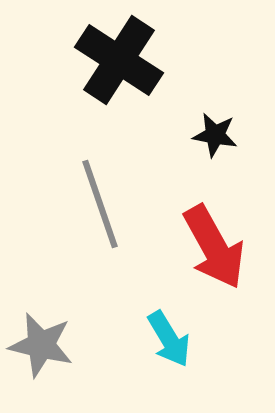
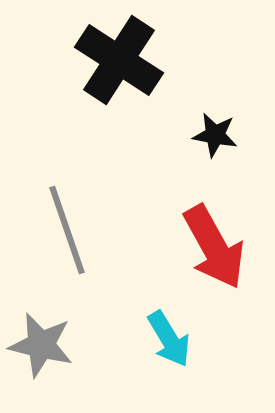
gray line: moved 33 px left, 26 px down
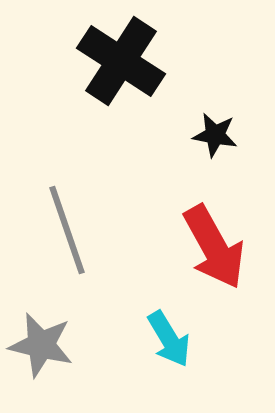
black cross: moved 2 px right, 1 px down
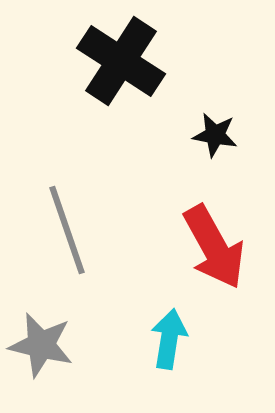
cyan arrow: rotated 140 degrees counterclockwise
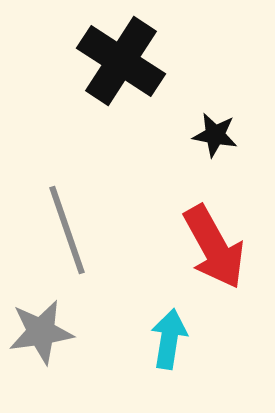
gray star: moved 13 px up; rotated 22 degrees counterclockwise
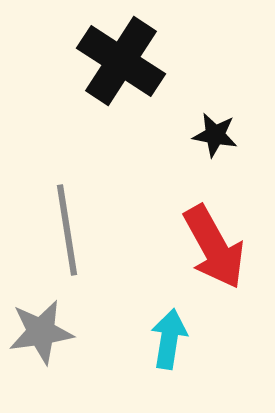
gray line: rotated 10 degrees clockwise
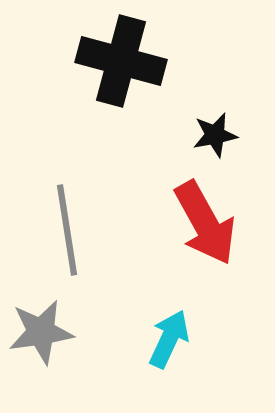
black cross: rotated 18 degrees counterclockwise
black star: rotated 21 degrees counterclockwise
red arrow: moved 9 px left, 24 px up
cyan arrow: rotated 16 degrees clockwise
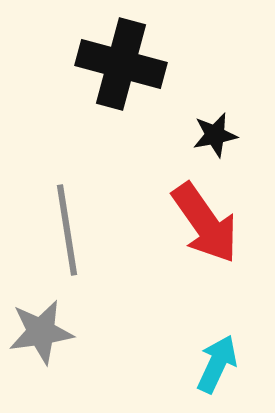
black cross: moved 3 px down
red arrow: rotated 6 degrees counterclockwise
cyan arrow: moved 48 px right, 25 px down
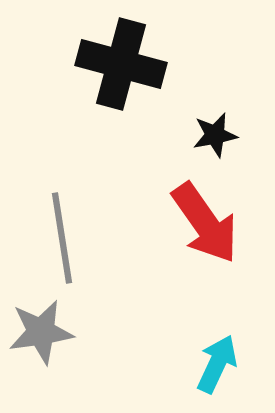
gray line: moved 5 px left, 8 px down
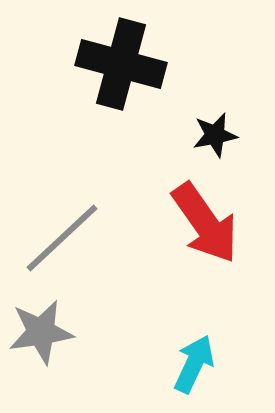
gray line: rotated 56 degrees clockwise
cyan arrow: moved 23 px left
